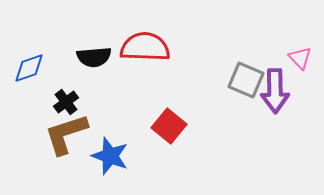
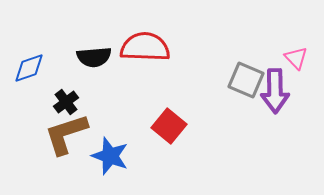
pink triangle: moved 4 px left
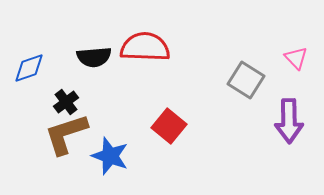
gray square: rotated 9 degrees clockwise
purple arrow: moved 14 px right, 30 px down
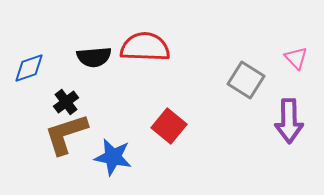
blue star: moved 3 px right, 1 px down; rotated 9 degrees counterclockwise
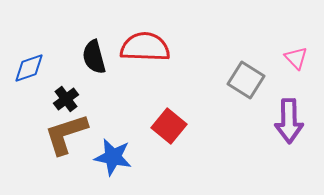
black semicircle: rotated 80 degrees clockwise
black cross: moved 3 px up
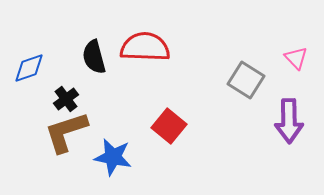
brown L-shape: moved 2 px up
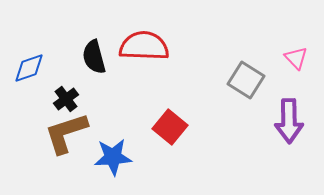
red semicircle: moved 1 px left, 1 px up
red square: moved 1 px right, 1 px down
brown L-shape: moved 1 px down
blue star: rotated 15 degrees counterclockwise
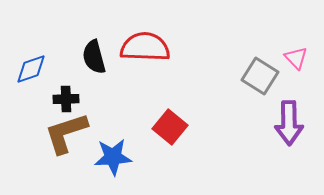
red semicircle: moved 1 px right, 1 px down
blue diamond: moved 2 px right, 1 px down
gray square: moved 14 px right, 4 px up
black cross: rotated 35 degrees clockwise
purple arrow: moved 2 px down
